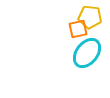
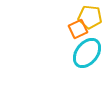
orange square: rotated 12 degrees counterclockwise
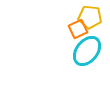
cyan ellipse: moved 2 px up
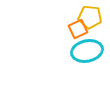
cyan ellipse: rotated 40 degrees clockwise
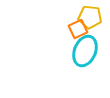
cyan ellipse: moved 2 px left; rotated 56 degrees counterclockwise
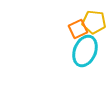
yellow pentagon: moved 4 px right, 5 px down
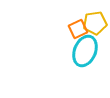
yellow pentagon: moved 1 px right, 1 px down; rotated 15 degrees counterclockwise
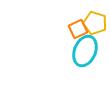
yellow pentagon: rotated 25 degrees clockwise
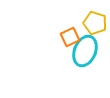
orange square: moved 8 px left, 8 px down
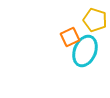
yellow pentagon: moved 3 px up
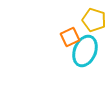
yellow pentagon: moved 1 px left
